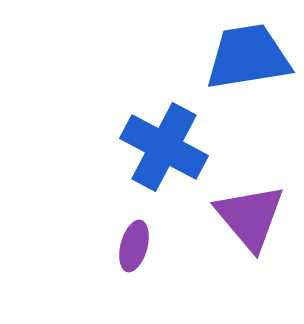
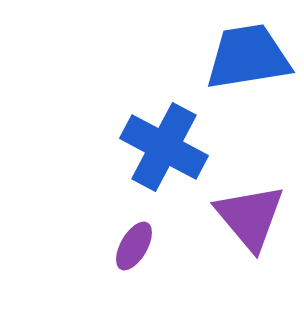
purple ellipse: rotated 15 degrees clockwise
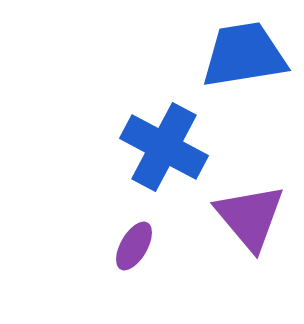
blue trapezoid: moved 4 px left, 2 px up
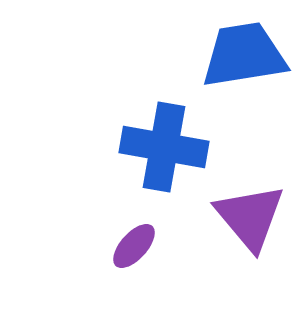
blue cross: rotated 18 degrees counterclockwise
purple ellipse: rotated 12 degrees clockwise
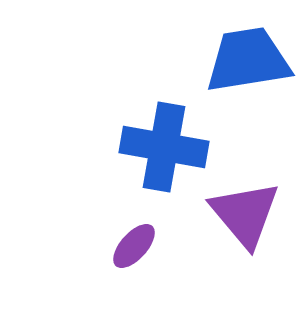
blue trapezoid: moved 4 px right, 5 px down
purple triangle: moved 5 px left, 3 px up
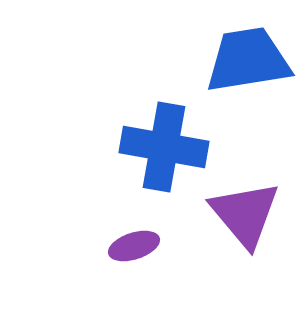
purple ellipse: rotated 30 degrees clockwise
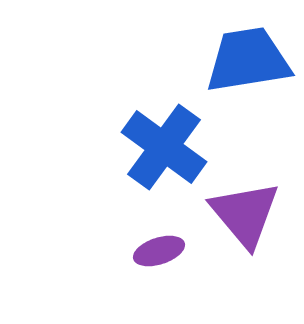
blue cross: rotated 26 degrees clockwise
purple ellipse: moved 25 px right, 5 px down
